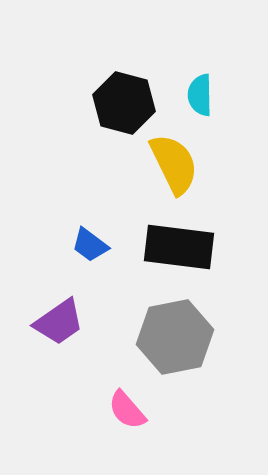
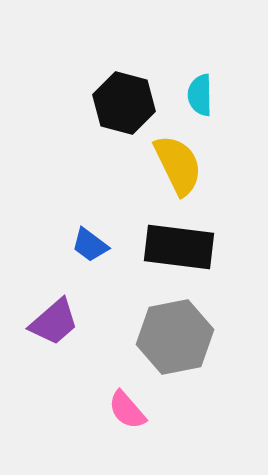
yellow semicircle: moved 4 px right, 1 px down
purple trapezoid: moved 5 px left; rotated 6 degrees counterclockwise
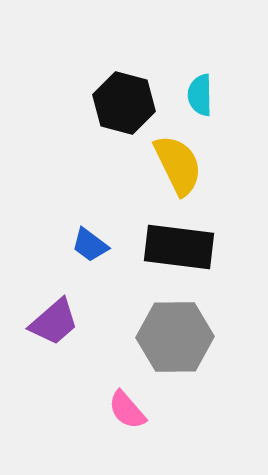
gray hexagon: rotated 10 degrees clockwise
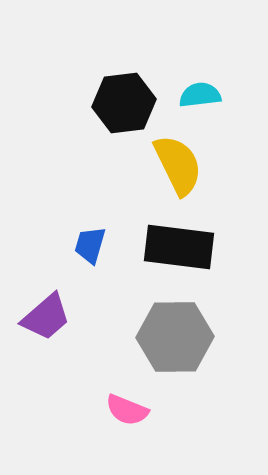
cyan semicircle: rotated 84 degrees clockwise
black hexagon: rotated 22 degrees counterclockwise
blue trapezoid: rotated 69 degrees clockwise
purple trapezoid: moved 8 px left, 5 px up
pink semicircle: rotated 27 degrees counterclockwise
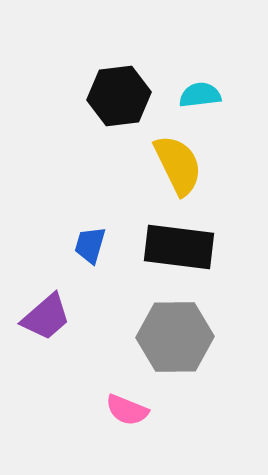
black hexagon: moved 5 px left, 7 px up
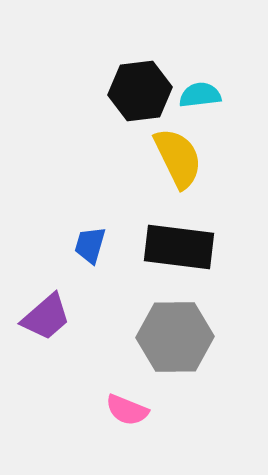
black hexagon: moved 21 px right, 5 px up
yellow semicircle: moved 7 px up
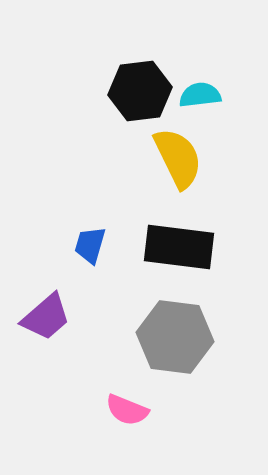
gray hexagon: rotated 8 degrees clockwise
